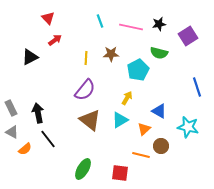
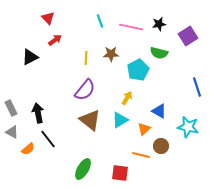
orange semicircle: moved 3 px right
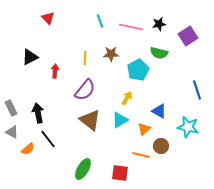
red arrow: moved 31 px down; rotated 48 degrees counterclockwise
yellow line: moved 1 px left
blue line: moved 3 px down
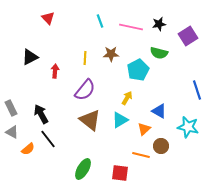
black arrow: moved 3 px right, 1 px down; rotated 18 degrees counterclockwise
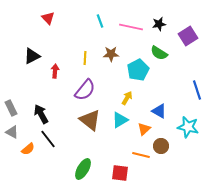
green semicircle: rotated 18 degrees clockwise
black triangle: moved 2 px right, 1 px up
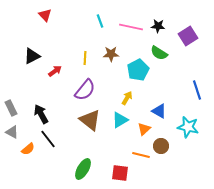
red triangle: moved 3 px left, 3 px up
black star: moved 1 px left, 2 px down; rotated 16 degrees clockwise
red arrow: rotated 48 degrees clockwise
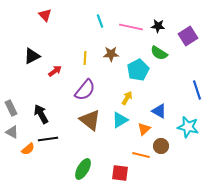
black line: rotated 60 degrees counterclockwise
